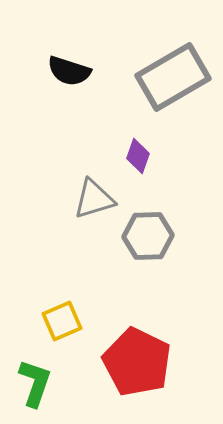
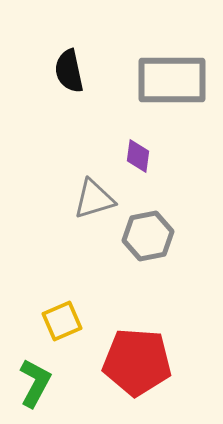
black semicircle: rotated 60 degrees clockwise
gray rectangle: moved 1 px left, 3 px down; rotated 30 degrees clockwise
purple diamond: rotated 12 degrees counterclockwise
gray hexagon: rotated 9 degrees counterclockwise
red pentagon: rotated 22 degrees counterclockwise
green L-shape: rotated 9 degrees clockwise
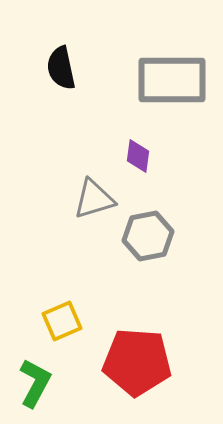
black semicircle: moved 8 px left, 3 px up
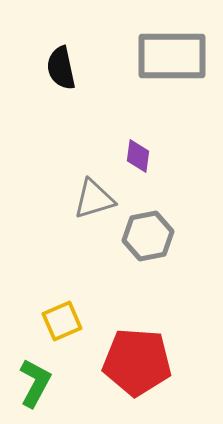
gray rectangle: moved 24 px up
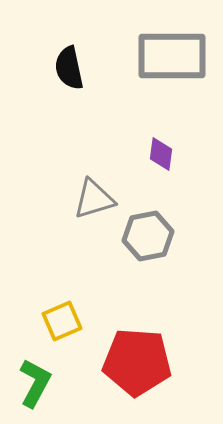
black semicircle: moved 8 px right
purple diamond: moved 23 px right, 2 px up
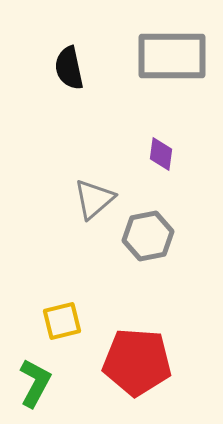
gray triangle: rotated 24 degrees counterclockwise
yellow square: rotated 9 degrees clockwise
